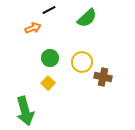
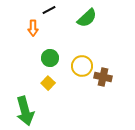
orange arrow: rotated 112 degrees clockwise
yellow circle: moved 4 px down
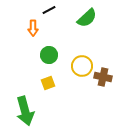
green circle: moved 1 px left, 3 px up
yellow square: rotated 24 degrees clockwise
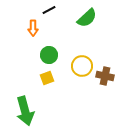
brown cross: moved 2 px right, 1 px up
yellow square: moved 1 px left, 5 px up
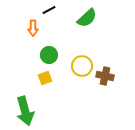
yellow square: moved 2 px left
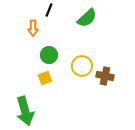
black line: rotated 40 degrees counterclockwise
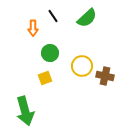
black line: moved 4 px right, 6 px down; rotated 56 degrees counterclockwise
green circle: moved 1 px right, 2 px up
